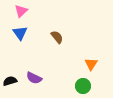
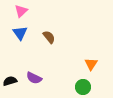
brown semicircle: moved 8 px left
green circle: moved 1 px down
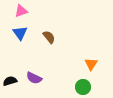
pink triangle: rotated 24 degrees clockwise
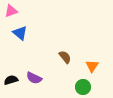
pink triangle: moved 10 px left
blue triangle: rotated 14 degrees counterclockwise
brown semicircle: moved 16 px right, 20 px down
orange triangle: moved 1 px right, 2 px down
black semicircle: moved 1 px right, 1 px up
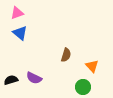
pink triangle: moved 6 px right, 2 px down
brown semicircle: moved 1 px right, 2 px up; rotated 56 degrees clockwise
orange triangle: rotated 16 degrees counterclockwise
